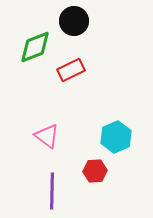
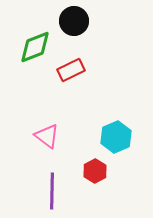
red hexagon: rotated 25 degrees counterclockwise
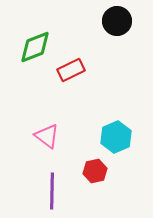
black circle: moved 43 px right
red hexagon: rotated 15 degrees clockwise
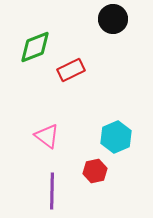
black circle: moved 4 px left, 2 px up
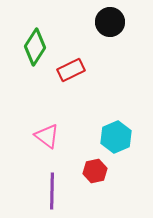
black circle: moved 3 px left, 3 px down
green diamond: rotated 36 degrees counterclockwise
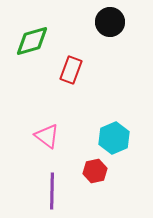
green diamond: moved 3 px left, 6 px up; rotated 42 degrees clockwise
red rectangle: rotated 44 degrees counterclockwise
cyan hexagon: moved 2 px left, 1 px down
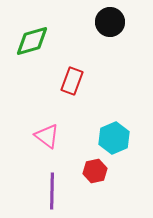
red rectangle: moved 1 px right, 11 px down
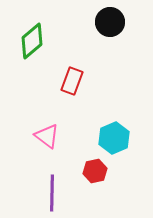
green diamond: rotated 24 degrees counterclockwise
purple line: moved 2 px down
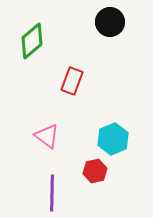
cyan hexagon: moved 1 px left, 1 px down
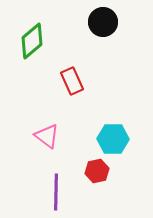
black circle: moved 7 px left
red rectangle: rotated 44 degrees counterclockwise
cyan hexagon: rotated 24 degrees clockwise
red hexagon: moved 2 px right
purple line: moved 4 px right, 1 px up
